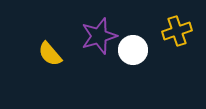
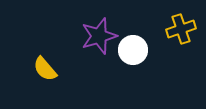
yellow cross: moved 4 px right, 2 px up
yellow semicircle: moved 5 px left, 15 px down
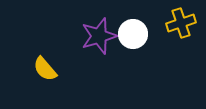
yellow cross: moved 6 px up
white circle: moved 16 px up
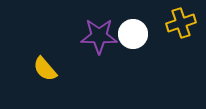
purple star: rotated 18 degrees clockwise
